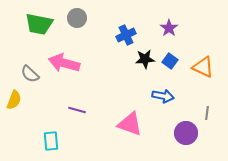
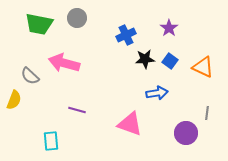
gray semicircle: moved 2 px down
blue arrow: moved 6 px left, 3 px up; rotated 20 degrees counterclockwise
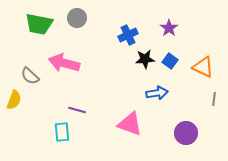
blue cross: moved 2 px right
gray line: moved 7 px right, 14 px up
cyan rectangle: moved 11 px right, 9 px up
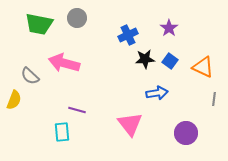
pink triangle: rotated 32 degrees clockwise
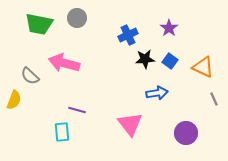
gray line: rotated 32 degrees counterclockwise
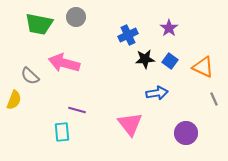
gray circle: moved 1 px left, 1 px up
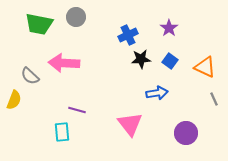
black star: moved 4 px left
pink arrow: rotated 12 degrees counterclockwise
orange triangle: moved 2 px right
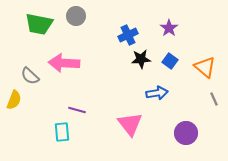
gray circle: moved 1 px up
orange triangle: rotated 15 degrees clockwise
